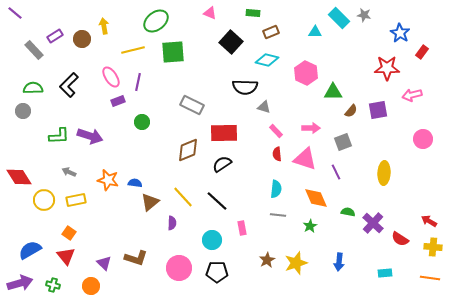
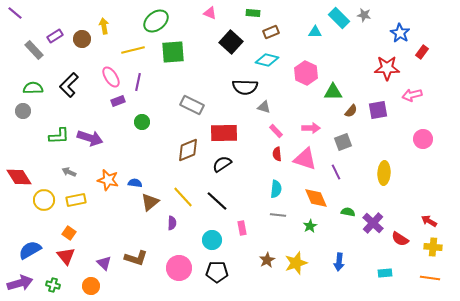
purple arrow at (90, 136): moved 2 px down
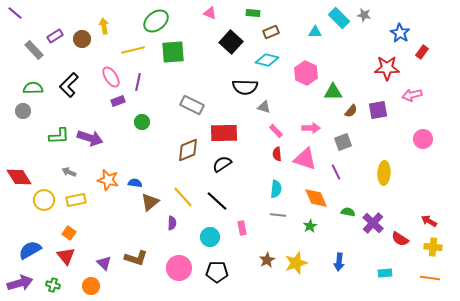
cyan circle at (212, 240): moved 2 px left, 3 px up
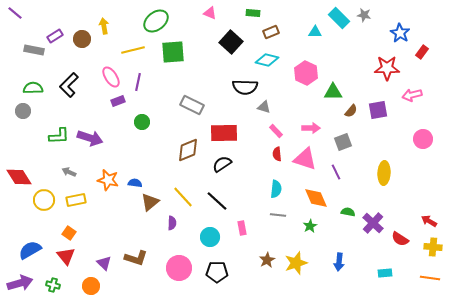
gray rectangle at (34, 50): rotated 36 degrees counterclockwise
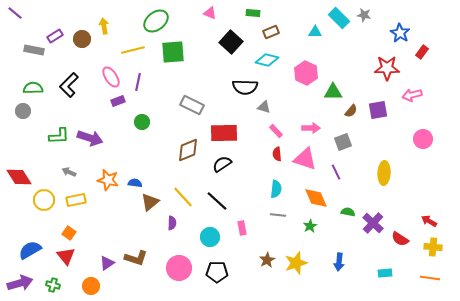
purple triangle at (104, 263): moved 3 px right; rotated 42 degrees clockwise
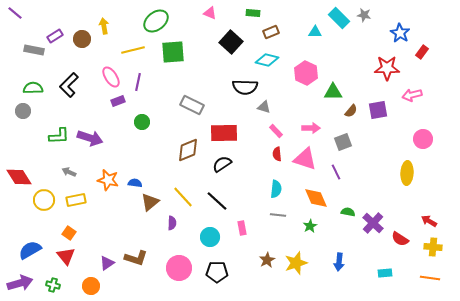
yellow ellipse at (384, 173): moved 23 px right
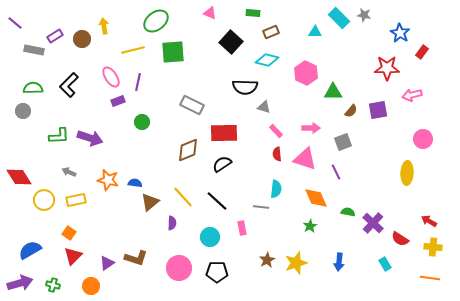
purple line at (15, 13): moved 10 px down
gray line at (278, 215): moved 17 px left, 8 px up
red triangle at (66, 256): moved 7 px right; rotated 24 degrees clockwise
cyan rectangle at (385, 273): moved 9 px up; rotated 64 degrees clockwise
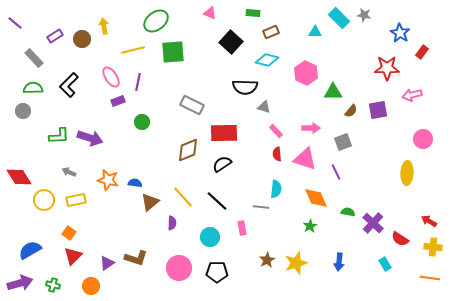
gray rectangle at (34, 50): moved 8 px down; rotated 36 degrees clockwise
